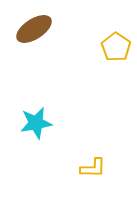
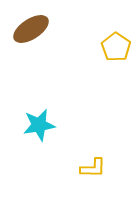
brown ellipse: moved 3 px left
cyan star: moved 3 px right, 2 px down
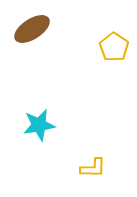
brown ellipse: moved 1 px right
yellow pentagon: moved 2 px left
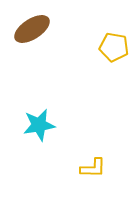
yellow pentagon: rotated 24 degrees counterclockwise
